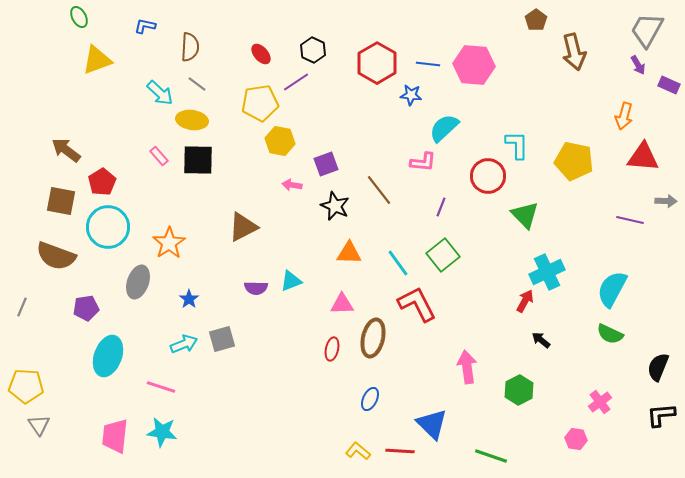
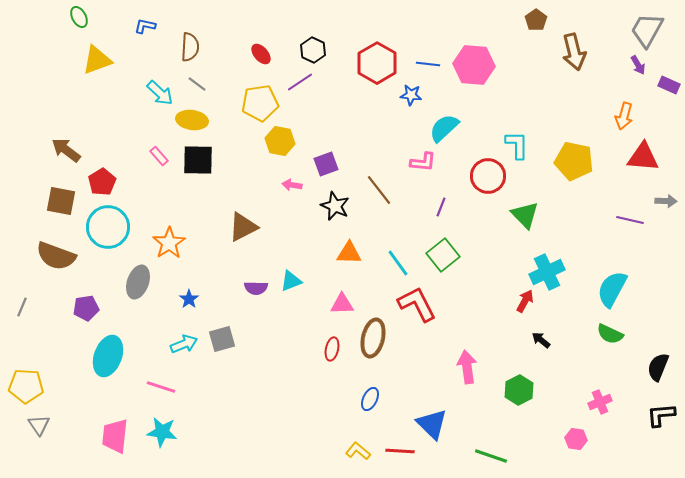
purple line at (296, 82): moved 4 px right
pink cross at (600, 402): rotated 15 degrees clockwise
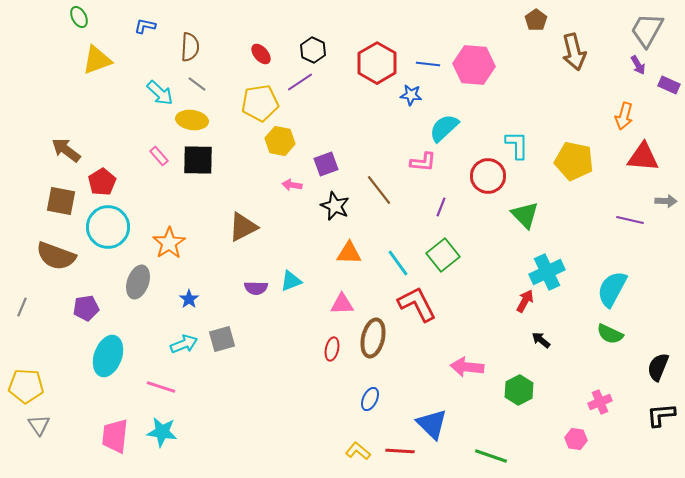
pink arrow at (467, 367): rotated 76 degrees counterclockwise
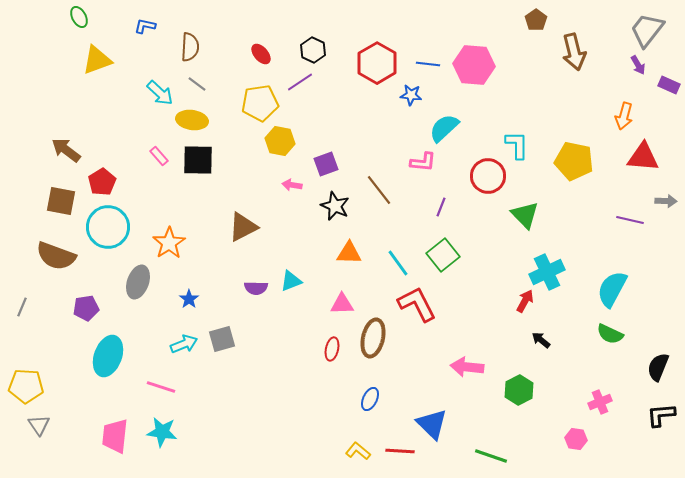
gray trapezoid at (647, 30): rotated 9 degrees clockwise
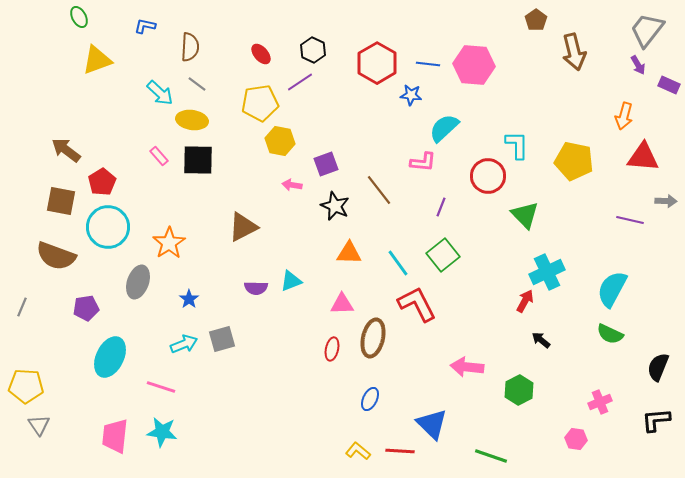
cyan ellipse at (108, 356): moved 2 px right, 1 px down; rotated 6 degrees clockwise
black L-shape at (661, 415): moved 5 px left, 5 px down
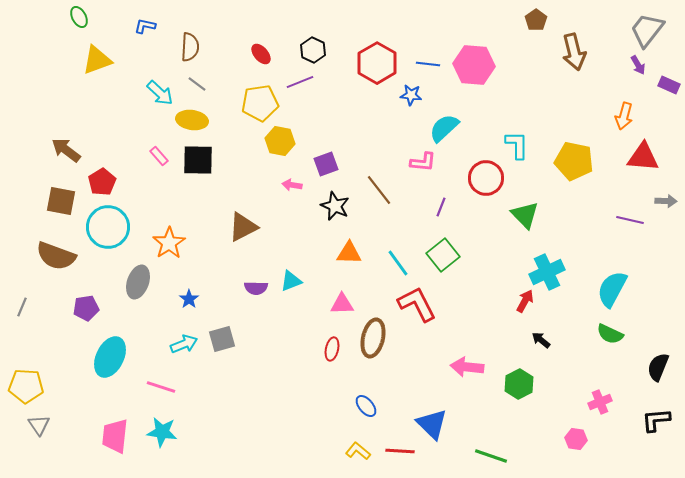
purple line at (300, 82): rotated 12 degrees clockwise
red circle at (488, 176): moved 2 px left, 2 px down
green hexagon at (519, 390): moved 6 px up
blue ellipse at (370, 399): moved 4 px left, 7 px down; rotated 65 degrees counterclockwise
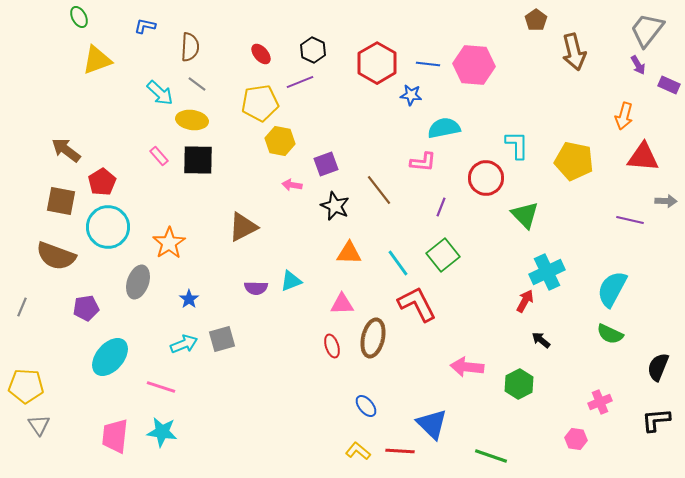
cyan semicircle at (444, 128): rotated 32 degrees clockwise
red ellipse at (332, 349): moved 3 px up; rotated 30 degrees counterclockwise
cyan ellipse at (110, 357): rotated 15 degrees clockwise
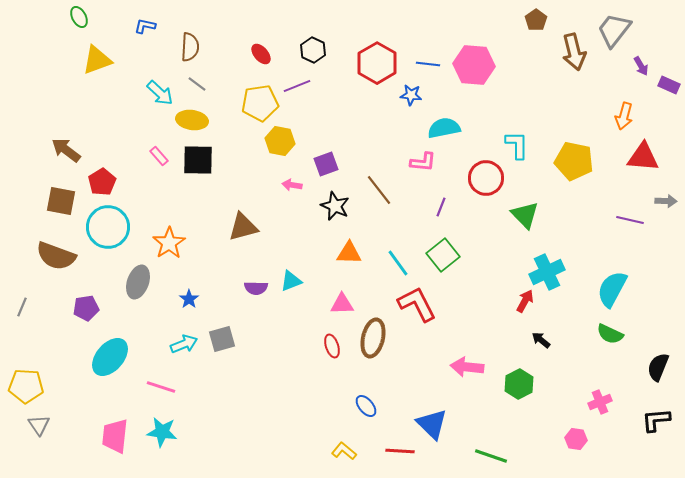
gray trapezoid at (647, 30): moved 33 px left
purple arrow at (638, 65): moved 3 px right, 1 px down
purple line at (300, 82): moved 3 px left, 4 px down
brown triangle at (243, 227): rotated 12 degrees clockwise
yellow L-shape at (358, 451): moved 14 px left
